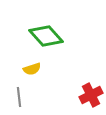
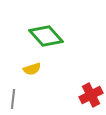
gray line: moved 6 px left, 2 px down; rotated 12 degrees clockwise
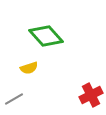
yellow semicircle: moved 3 px left, 1 px up
gray line: moved 1 px right; rotated 54 degrees clockwise
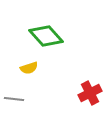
red cross: moved 1 px left, 2 px up
gray line: rotated 36 degrees clockwise
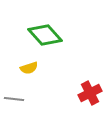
green diamond: moved 1 px left, 1 px up
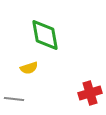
green diamond: rotated 32 degrees clockwise
red cross: rotated 10 degrees clockwise
